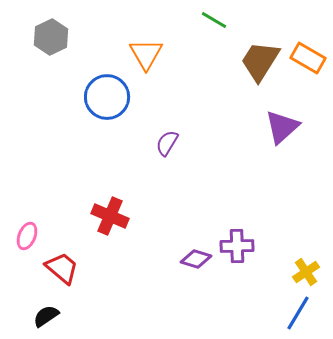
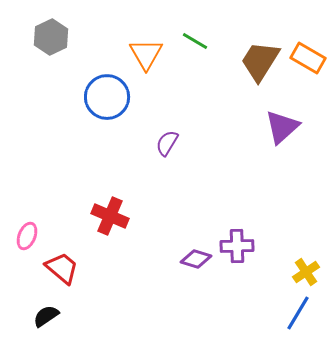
green line: moved 19 px left, 21 px down
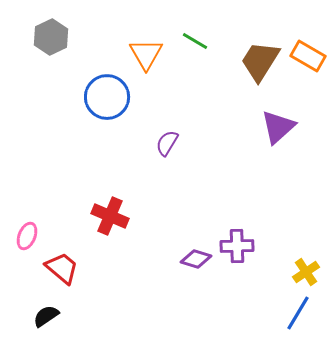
orange rectangle: moved 2 px up
purple triangle: moved 4 px left
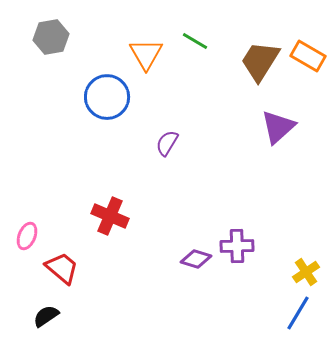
gray hexagon: rotated 16 degrees clockwise
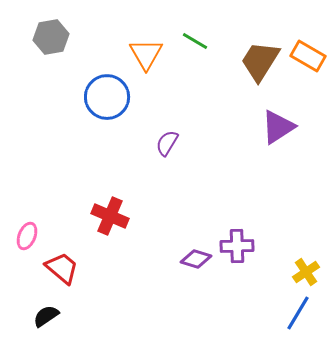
purple triangle: rotated 9 degrees clockwise
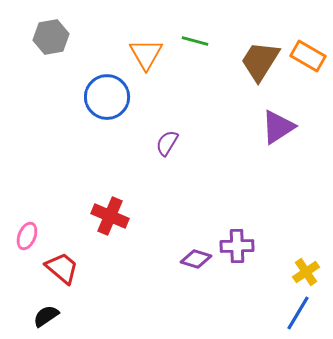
green line: rotated 16 degrees counterclockwise
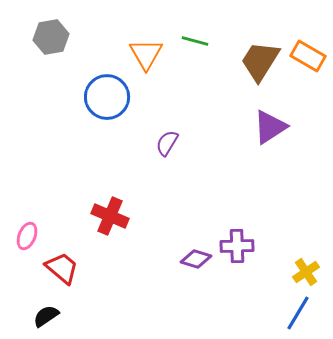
purple triangle: moved 8 px left
